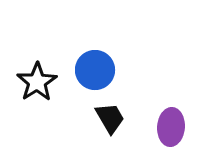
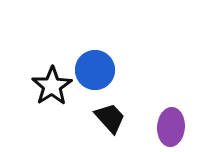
black star: moved 15 px right, 4 px down
black trapezoid: rotated 12 degrees counterclockwise
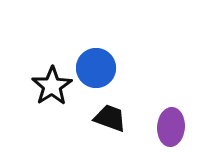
blue circle: moved 1 px right, 2 px up
black trapezoid: rotated 28 degrees counterclockwise
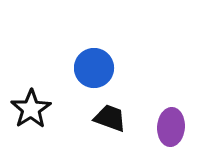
blue circle: moved 2 px left
black star: moved 21 px left, 23 px down
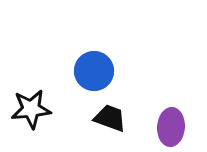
blue circle: moved 3 px down
black star: rotated 27 degrees clockwise
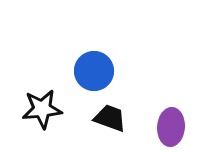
black star: moved 11 px right
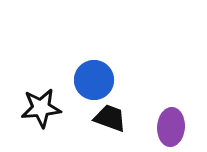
blue circle: moved 9 px down
black star: moved 1 px left, 1 px up
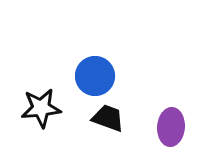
blue circle: moved 1 px right, 4 px up
black trapezoid: moved 2 px left
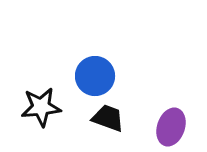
black star: moved 1 px up
purple ellipse: rotated 15 degrees clockwise
